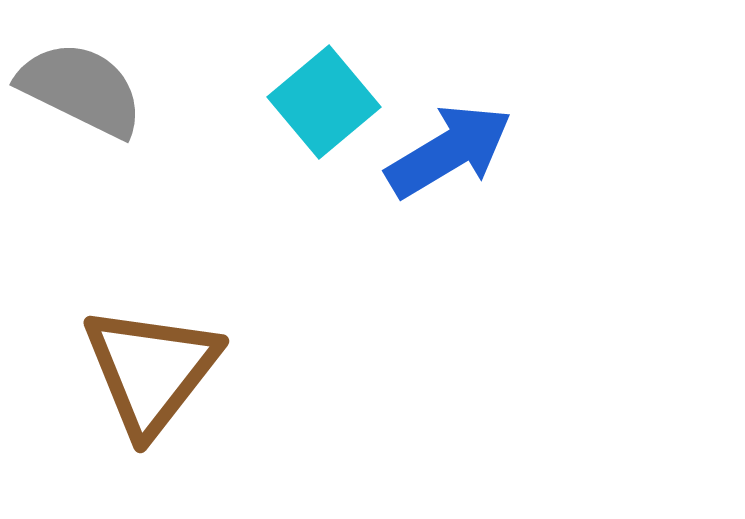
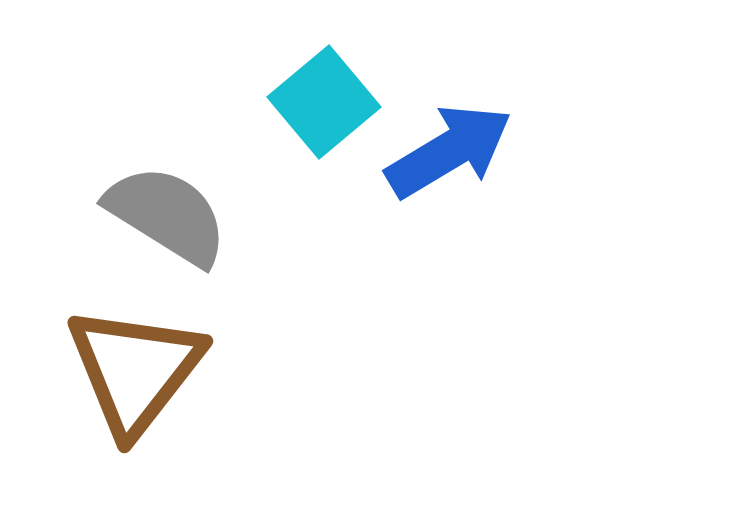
gray semicircle: moved 86 px right, 126 px down; rotated 6 degrees clockwise
brown triangle: moved 16 px left
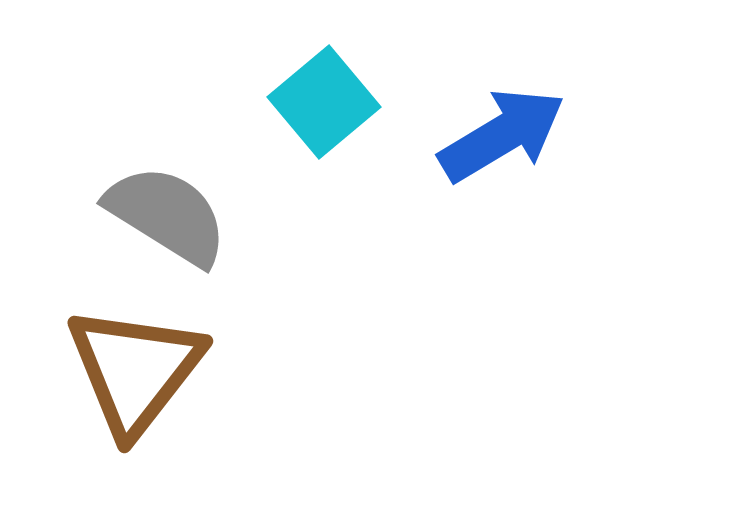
blue arrow: moved 53 px right, 16 px up
